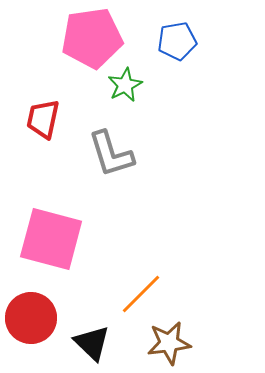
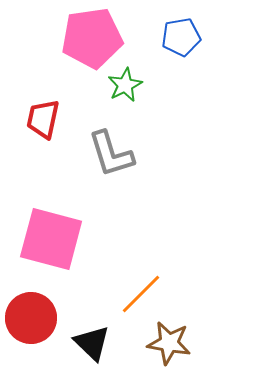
blue pentagon: moved 4 px right, 4 px up
brown star: rotated 18 degrees clockwise
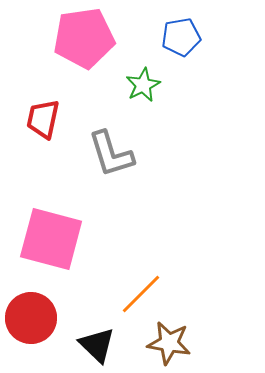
pink pentagon: moved 8 px left
green star: moved 18 px right
black triangle: moved 5 px right, 2 px down
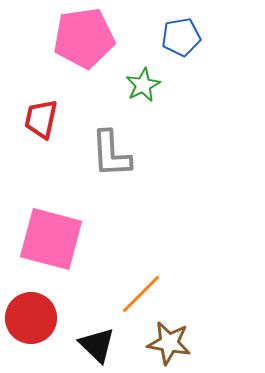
red trapezoid: moved 2 px left
gray L-shape: rotated 14 degrees clockwise
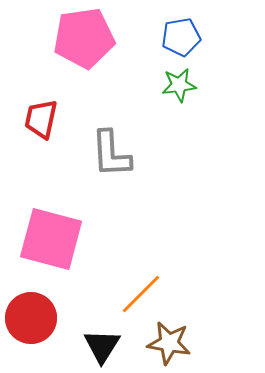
green star: moved 36 px right; rotated 20 degrees clockwise
black triangle: moved 5 px right, 1 px down; rotated 18 degrees clockwise
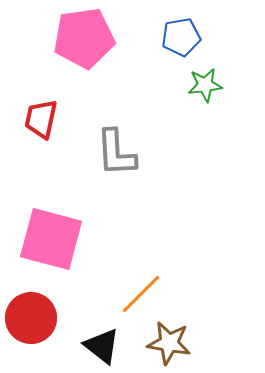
green star: moved 26 px right
gray L-shape: moved 5 px right, 1 px up
black triangle: rotated 24 degrees counterclockwise
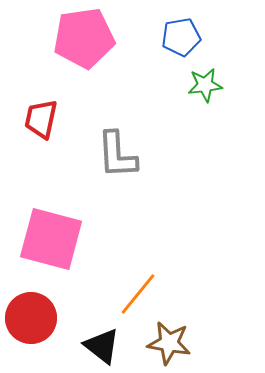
gray L-shape: moved 1 px right, 2 px down
orange line: moved 3 px left; rotated 6 degrees counterclockwise
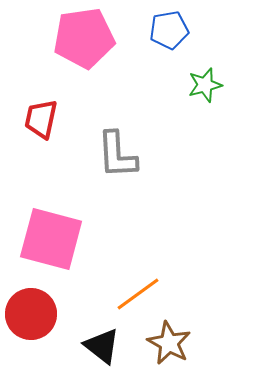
blue pentagon: moved 12 px left, 7 px up
green star: rotated 8 degrees counterclockwise
orange line: rotated 15 degrees clockwise
red circle: moved 4 px up
brown star: rotated 18 degrees clockwise
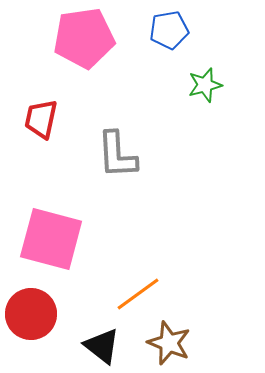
brown star: rotated 6 degrees counterclockwise
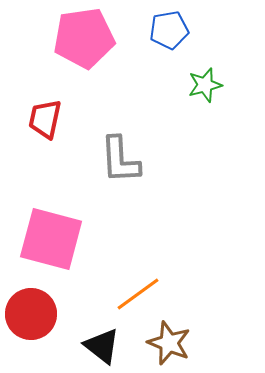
red trapezoid: moved 4 px right
gray L-shape: moved 3 px right, 5 px down
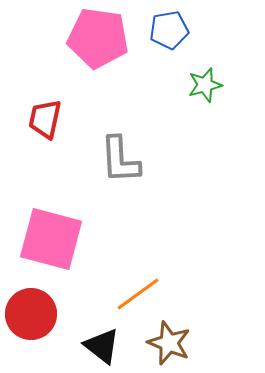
pink pentagon: moved 14 px right; rotated 16 degrees clockwise
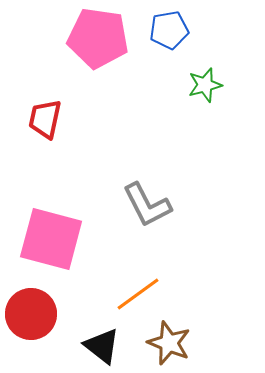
gray L-shape: moved 27 px right, 45 px down; rotated 24 degrees counterclockwise
